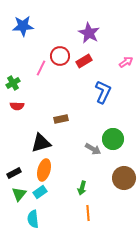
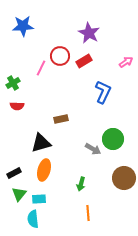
green arrow: moved 1 px left, 4 px up
cyan rectangle: moved 1 px left, 7 px down; rotated 32 degrees clockwise
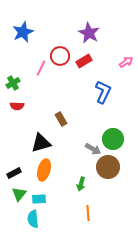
blue star: moved 6 px down; rotated 20 degrees counterclockwise
brown rectangle: rotated 72 degrees clockwise
brown circle: moved 16 px left, 11 px up
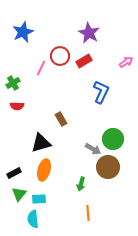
blue L-shape: moved 2 px left
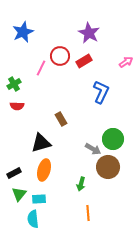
green cross: moved 1 px right, 1 px down
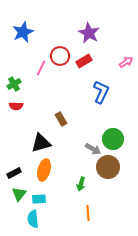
red semicircle: moved 1 px left
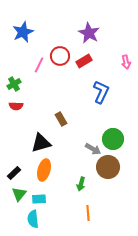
pink arrow: rotated 112 degrees clockwise
pink line: moved 2 px left, 3 px up
black rectangle: rotated 16 degrees counterclockwise
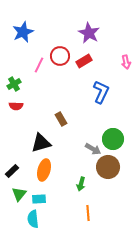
black rectangle: moved 2 px left, 2 px up
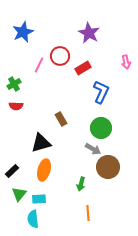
red rectangle: moved 1 px left, 7 px down
green circle: moved 12 px left, 11 px up
